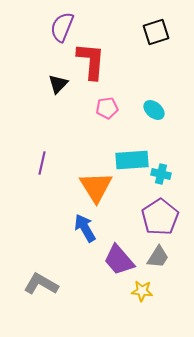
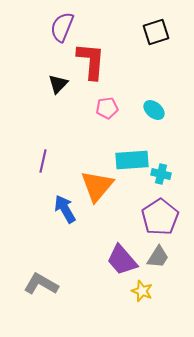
purple line: moved 1 px right, 2 px up
orange triangle: moved 1 px right, 1 px up; rotated 12 degrees clockwise
blue arrow: moved 20 px left, 19 px up
purple trapezoid: moved 3 px right
yellow star: rotated 15 degrees clockwise
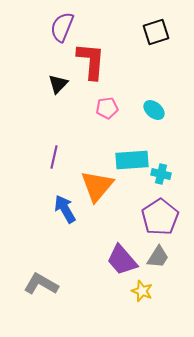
purple line: moved 11 px right, 4 px up
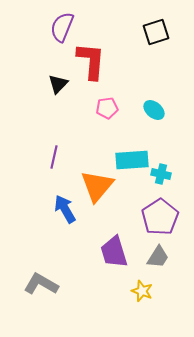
purple trapezoid: moved 8 px left, 8 px up; rotated 24 degrees clockwise
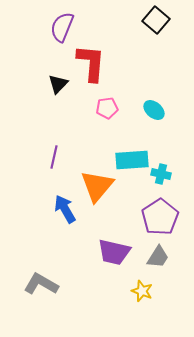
black square: moved 12 px up; rotated 32 degrees counterclockwise
red L-shape: moved 2 px down
purple trapezoid: rotated 60 degrees counterclockwise
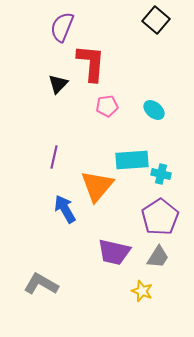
pink pentagon: moved 2 px up
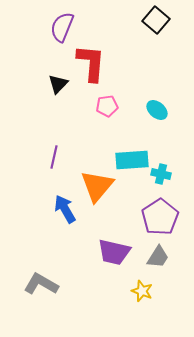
cyan ellipse: moved 3 px right
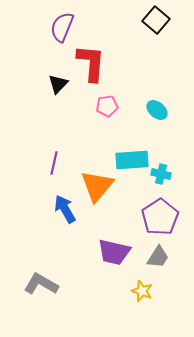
purple line: moved 6 px down
